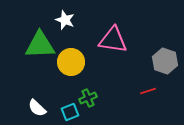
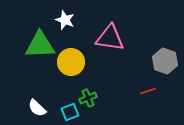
pink triangle: moved 3 px left, 2 px up
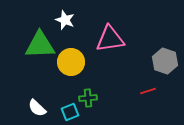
pink triangle: moved 1 px down; rotated 16 degrees counterclockwise
green cross: rotated 18 degrees clockwise
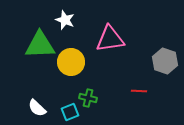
red line: moved 9 px left; rotated 21 degrees clockwise
green cross: rotated 18 degrees clockwise
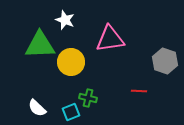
cyan square: moved 1 px right
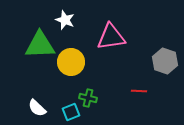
pink triangle: moved 1 px right, 2 px up
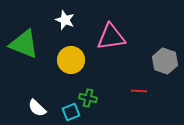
green triangle: moved 16 px left, 1 px up; rotated 24 degrees clockwise
yellow circle: moved 2 px up
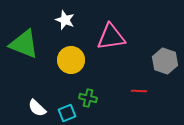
cyan square: moved 4 px left, 1 px down
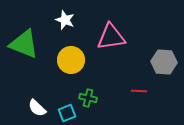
gray hexagon: moved 1 px left, 1 px down; rotated 15 degrees counterclockwise
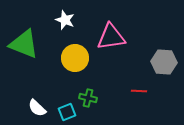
yellow circle: moved 4 px right, 2 px up
cyan square: moved 1 px up
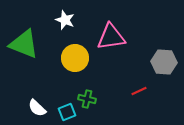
red line: rotated 28 degrees counterclockwise
green cross: moved 1 px left, 1 px down
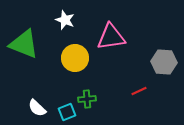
green cross: rotated 18 degrees counterclockwise
